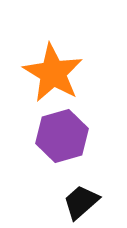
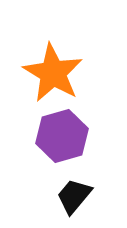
black trapezoid: moved 7 px left, 6 px up; rotated 9 degrees counterclockwise
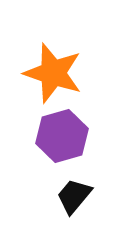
orange star: rotated 12 degrees counterclockwise
